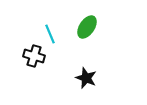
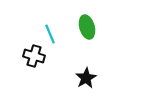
green ellipse: rotated 50 degrees counterclockwise
black star: rotated 20 degrees clockwise
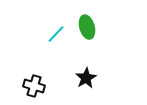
cyan line: moved 6 px right; rotated 66 degrees clockwise
black cross: moved 30 px down
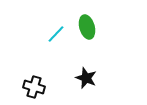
black star: rotated 20 degrees counterclockwise
black cross: moved 1 px down
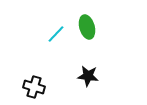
black star: moved 2 px right, 2 px up; rotated 15 degrees counterclockwise
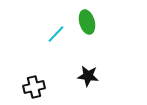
green ellipse: moved 5 px up
black cross: rotated 30 degrees counterclockwise
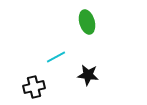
cyan line: moved 23 px down; rotated 18 degrees clockwise
black star: moved 1 px up
